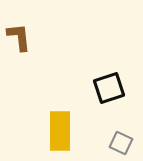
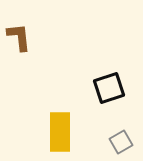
yellow rectangle: moved 1 px down
gray square: moved 1 px up; rotated 35 degrees clockwise
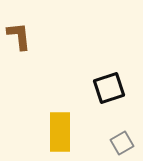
brown L-shape: moved 1 px up
gray square: moved 1 px right, 1 px down
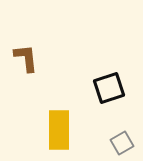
brown L-shape: moved 7 px right, 22 px down
yellow rectangle: moved 1 px left, 2 px up
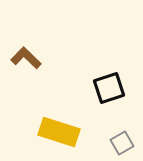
brown L-shape: rotated 40 degrees counterclockwise
yellow rectangle: moved 2 px down; rotated 72 degrees counterclockwise
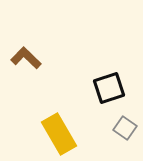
yellow rectangle: moved 2 px down; rotated 42 degrees clockwise
gray square: moved 3 px right, 15 px up; rotated 25 degrees counterclockwise
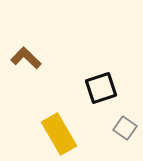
black square: moved 8 px left
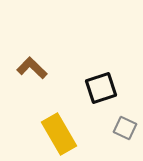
brown L-shape: moved 6 px right, 10 px down
gray square: rotated 10 degrees counterclockwise
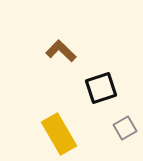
brown L-shape: moved 29 px right, 17 px up
gray square: rotated 35 degrees clockwise
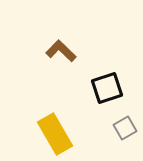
black square: moved 6 px right
yellow rectangle: moved 4 px left
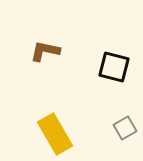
brown L-shape: moved 16 px left; rotated 32 degrees counterclockwise
black square: moved 7 px right, 21 px up; rotated 32 degrees clockwise
